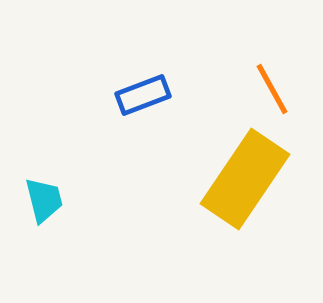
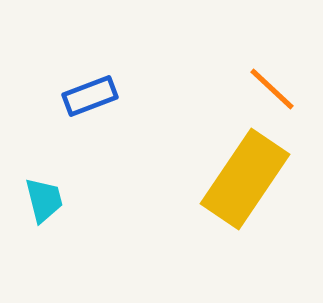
orange line: rotated 18 degrees counterclockwise
blue rectangle: moved 53 px left, 1 px down
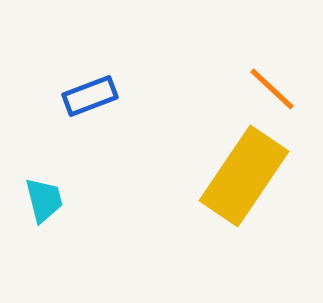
yellow rectangle: moved 1 px left, 3 px up
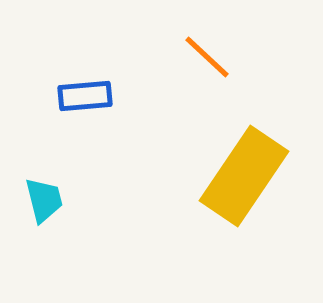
orange line: moved 65 px left, 32 px up
blue rectangle: moved 5 px left; rotated 16 degrees clockwise
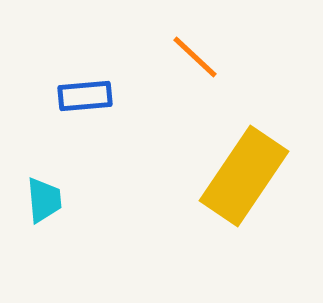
orange line: moved 12 px left
cyan trapezoid: rotated 9 degrees clockwise
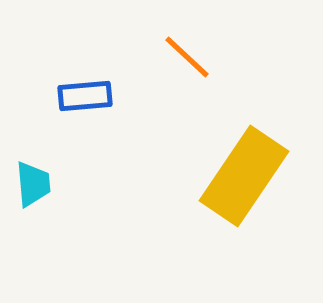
orange line: moved 8 px left
cyan trapezoid: moved 11 px left, 16 px up
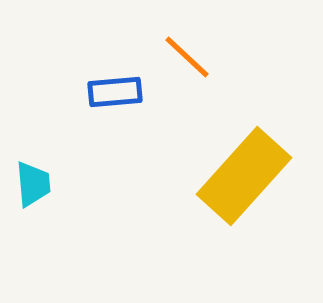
blue rectangle: moved 30 px right, 4 px up
yellow rectangle: rotated 8 degrees clockwise
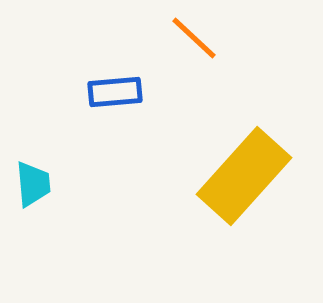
orange line: moved 7 px right, 19 px up
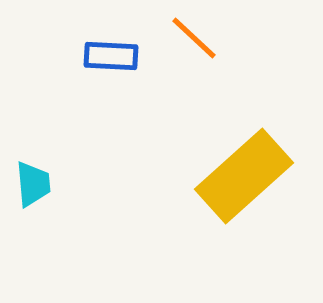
blue rectangle: moved 4 px left, 36 px up; rotated 8 degrees clockwise
yellow rectangle: rotated 6 degrees clockwise
